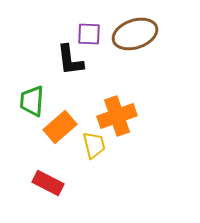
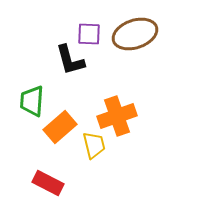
black L-shape: rotated 8 degrees counterclockwise
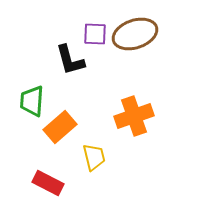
purple square: moved 6 px right
orange cross: moved 17 px right
yellow trapezoid: moved 12 px down
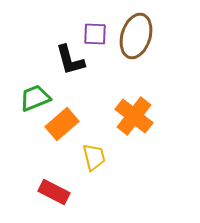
brown ellipse: moved 1 px right, 2 px down; rotated 54 degrees counterclockwise
green trapezoid: moved 3 px right, 3 px up; rotated 64 degrees clockwise
orange cross: rotated 33 degrees counterclockwise
orange rectangle: moved 2 px right, 3 px up
red rectangle: moved 6 px right, 9 px down
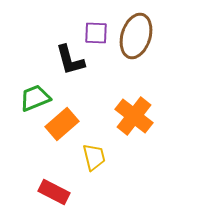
purple square: moved 1 px right, 1 px up
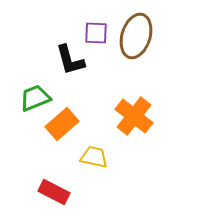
yellow trapezoid: rotated 64 degrees counterclockwise
